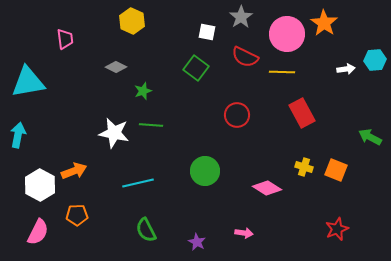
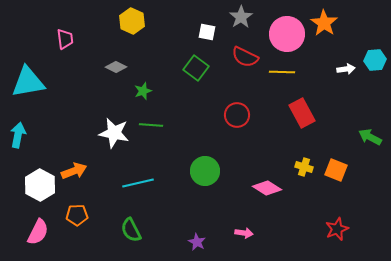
green semicircle: moved 15 px left
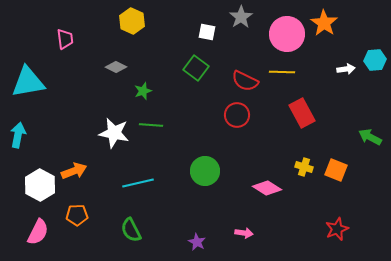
red semicircle: moved 24 px down
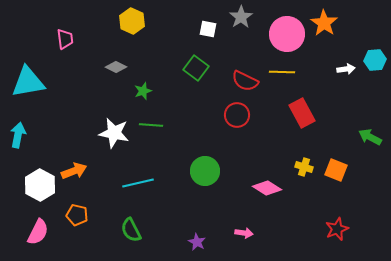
white square: moved 1 px right, 3 px up
orange pentagon: rotated 15 degrees clockwise
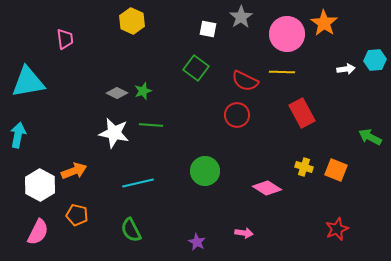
gray diamond: moved 1 px right, 26 px down
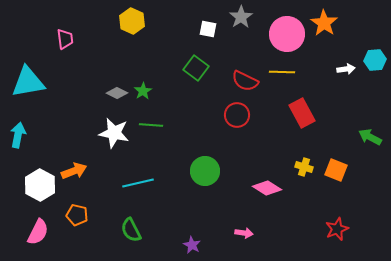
green star: rotated 12 degrees counterclockwise
purple star: moved 5 px left, 3 px down
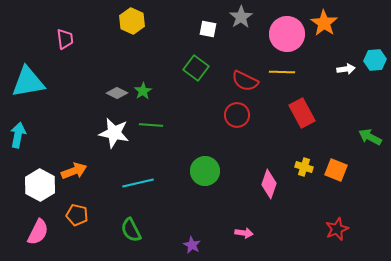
pink diamond: moved 2 px right, 4 px up; rotated 76 degrees clockwise
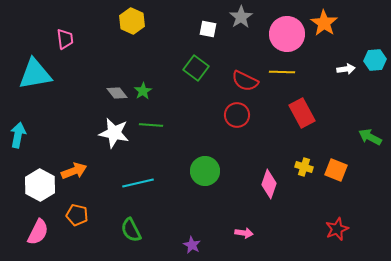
cyan triangle: moved 7 px right, 8 px up
gray diamond: rotated 25 degrees clockwise
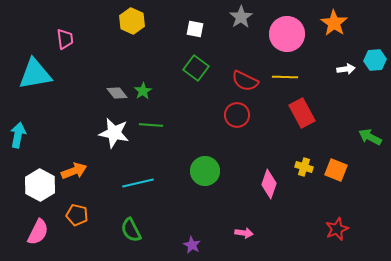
orange star: moved 10 px right
white square: moved 13 px left
yellow line: moved 3 px right, 5 px down
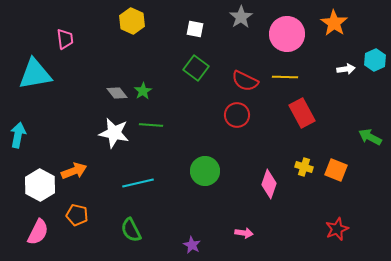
cyan hexagon: rotated 20 degrees counterclockwise
